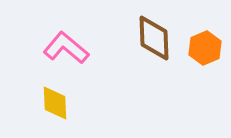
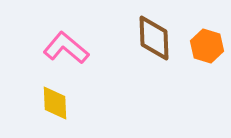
orange hexagon: moved 2 px right, 2 px up; rotated 20 degrees counterclockwise
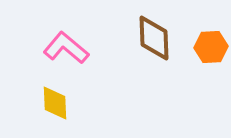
orange hexagon: moved 4 px right, 1 px down; rotated 20 degrees counterclockwise
